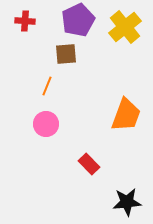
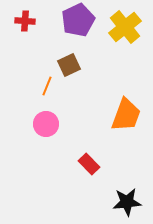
brown square: moved 3 px right, 11 px down; rotated 20 degrees counterclockwise
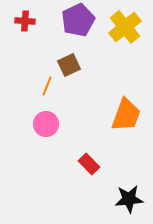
black star: moved 2 px right, 3 px up
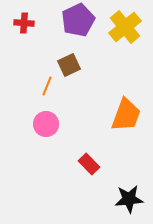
red cross: moved 1 px left, 2 px down
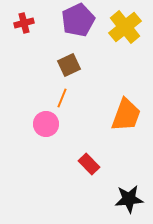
red cross: rotated 18 degrees counterclockwise
orange line: moved 15 px right, 12 px down
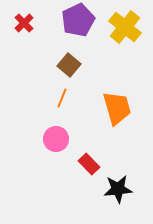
red cross: rotated 30 degrees counterclockwise
yellow cross: rotated 12 degrees counterclockwise
brown square: rotated 25 degrees counterclockwise
orange trapezoid: moved 9 px left, 7 px up; rotated 36 degrees counterclockwise
pink circle: moved 10 px right, 15 px down
black star: moved 11 px left, 10 px up
